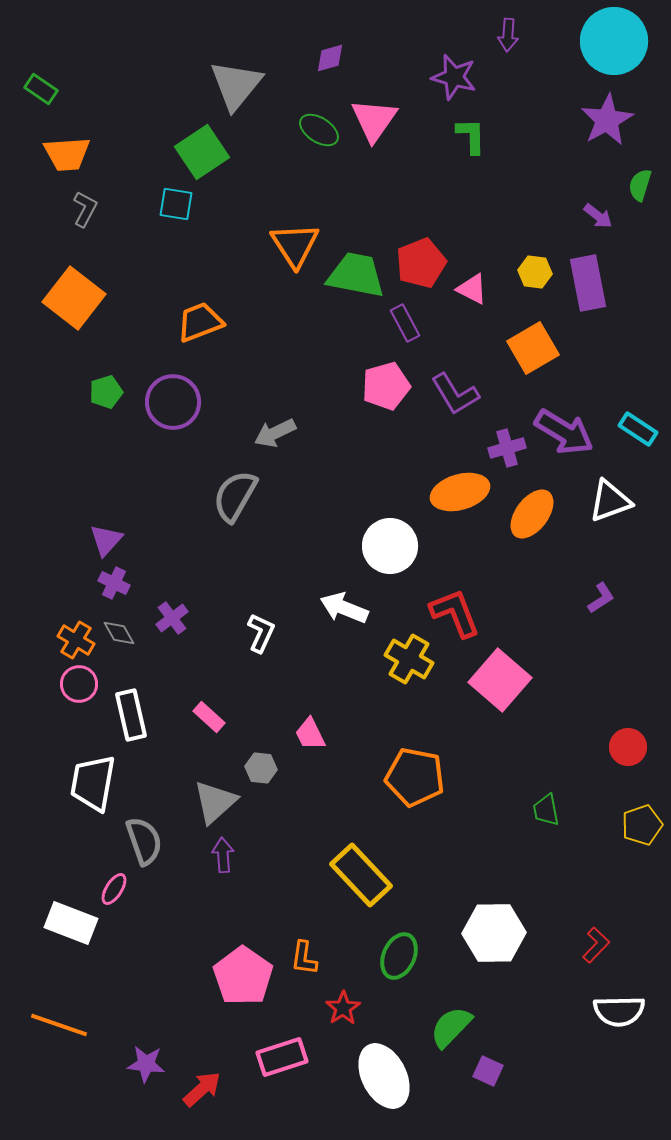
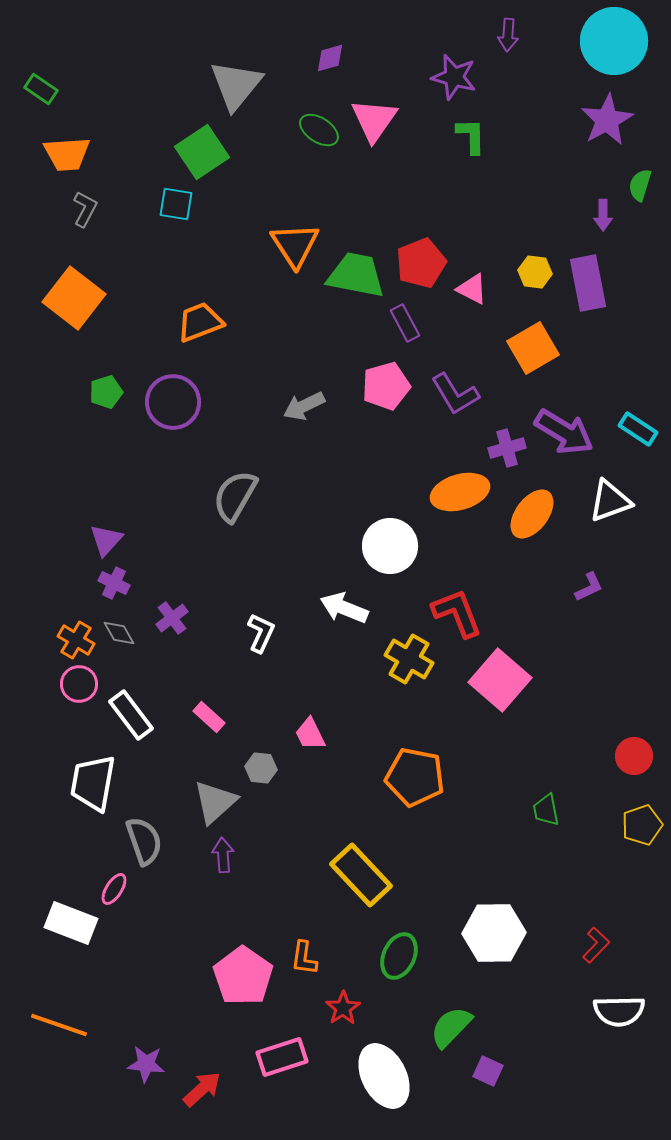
purple arrow at (598, 216): moved 5 px right, 1 px up; rotated 52 degrees clockwise
gray arrow at (275, 433): moved 29 px right, 27 px up
purple L-shape at (601, 598): moved 12 px left, 11 px up; rotated 8 degrees clockwise
red L-shape at (455, 613): moved 2 px right
white rectangle at (131, 715): rotated 24 degrees counterclockwise
red circle at (628, 747): moved 6 px right, 9 px down
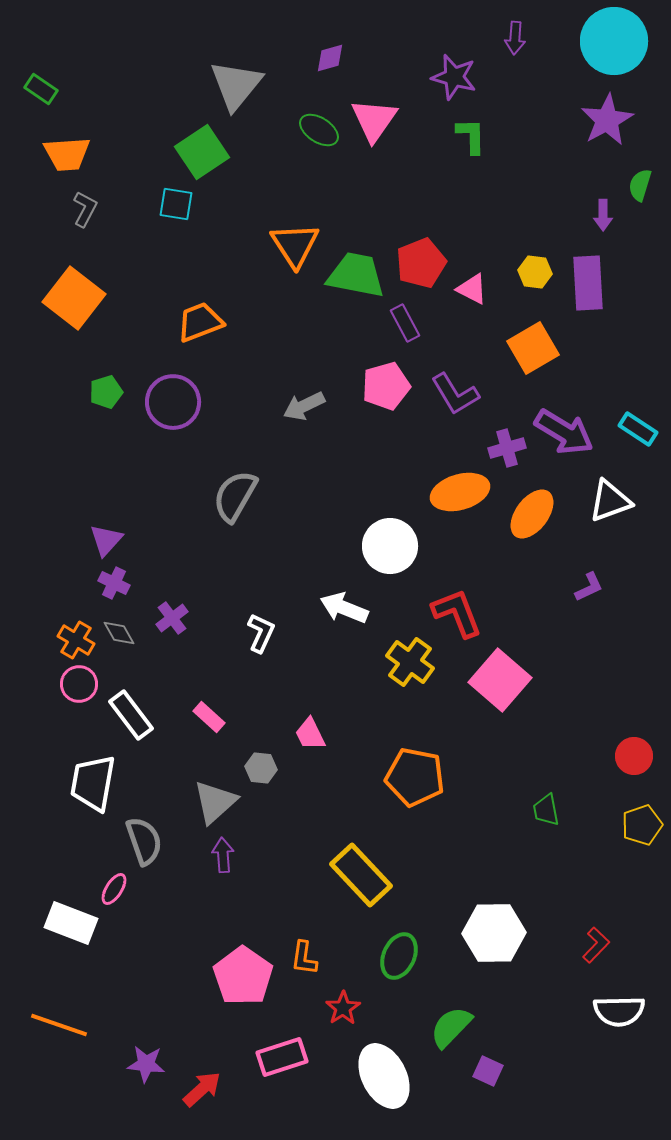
purple arrow at (508, 35): moved 7 px right, 3 px down
purple rectangle at (588, 283): rotated 8 degrees clockwise
yellow cross at (409, 659): moved 1 px right, 3 px down; rotated 6 degrees clockwise
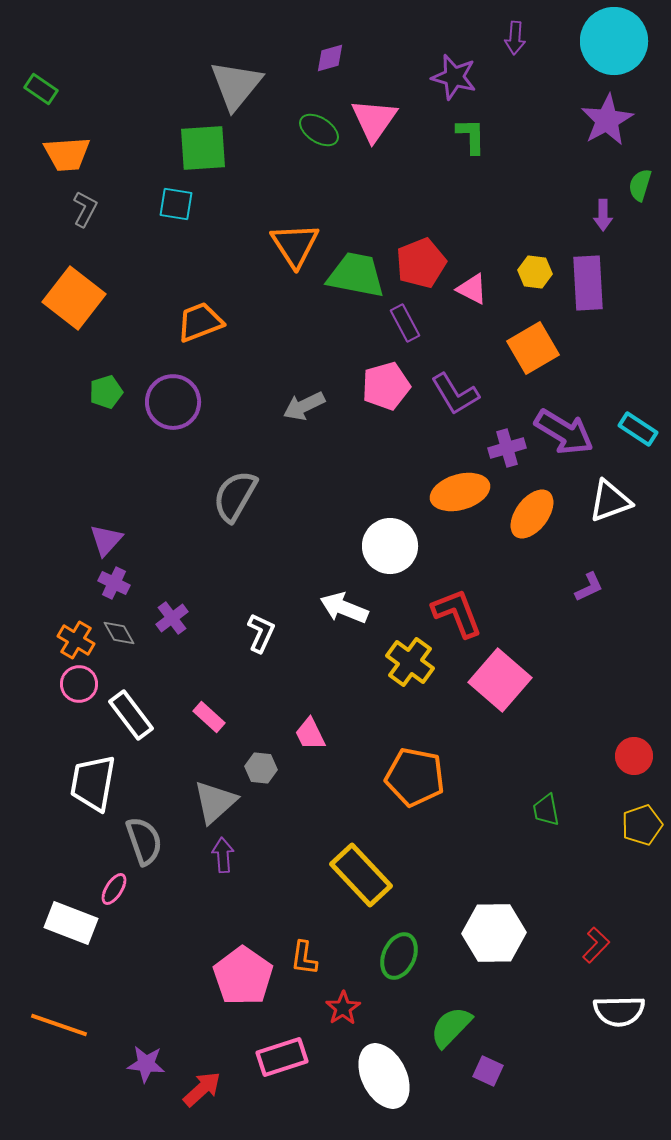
green square at (202, 152): moved 1 px right, 4 px up; rotated 30 degrees clockwise
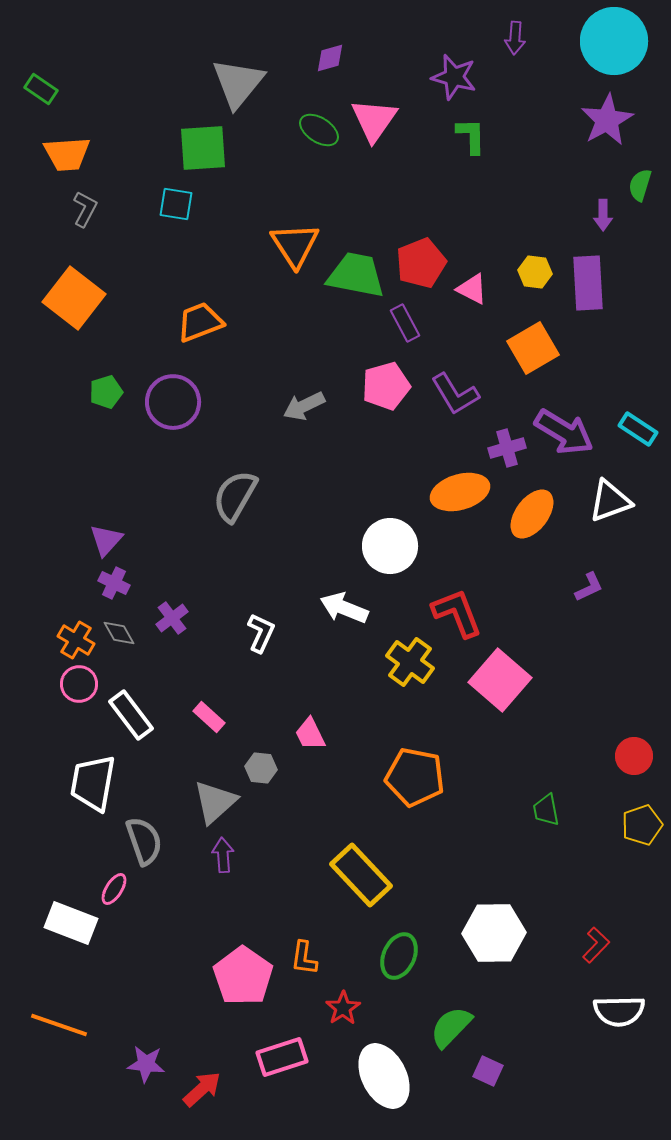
gray triangle at (236, 85): moved 2 px right, 2 px up
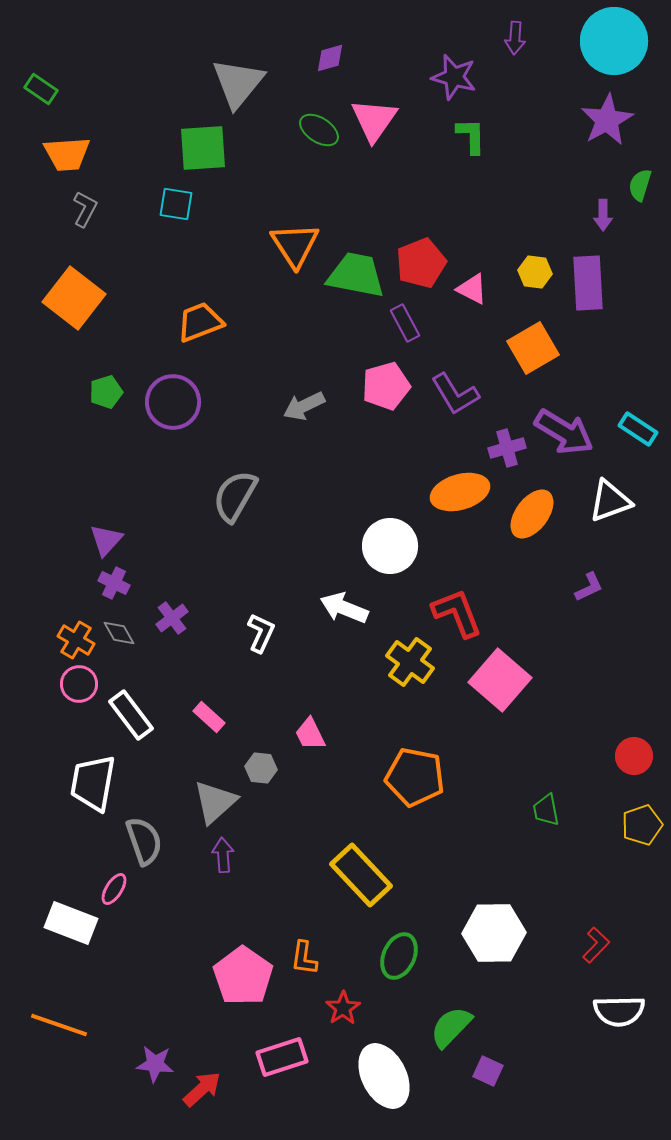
purple star at (146, 1064): moved 9 px right
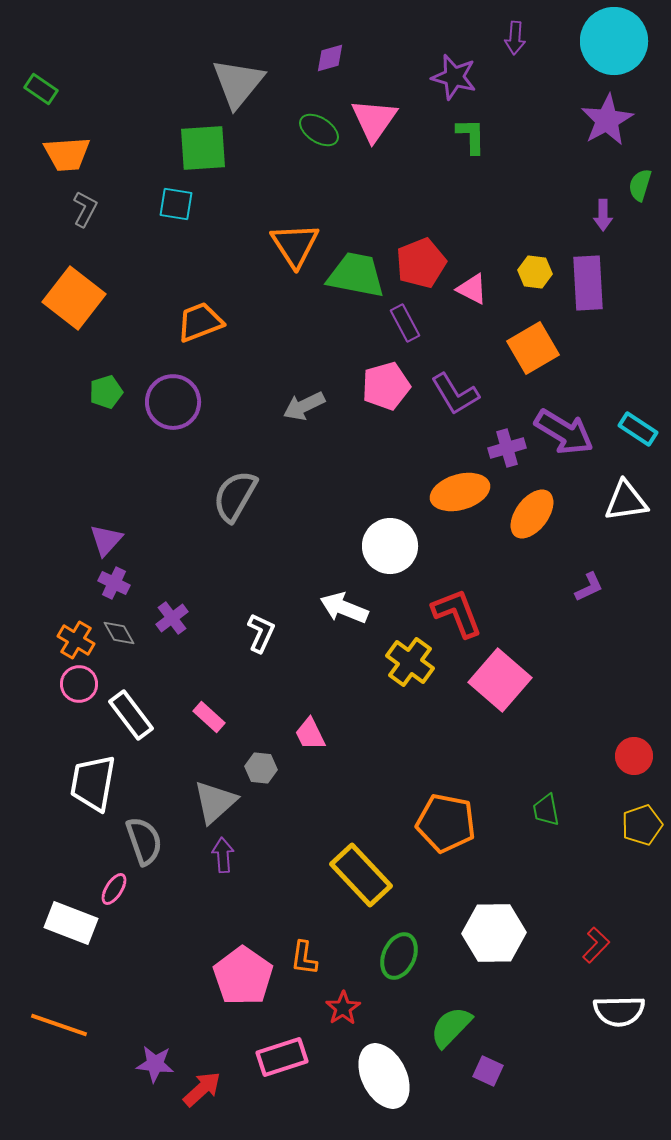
white triangle at (610, 501): moved 16 px right; rotated 12 degrees clockwise
orange pentagon at (415, 777): moved 31 px right, 46 px down
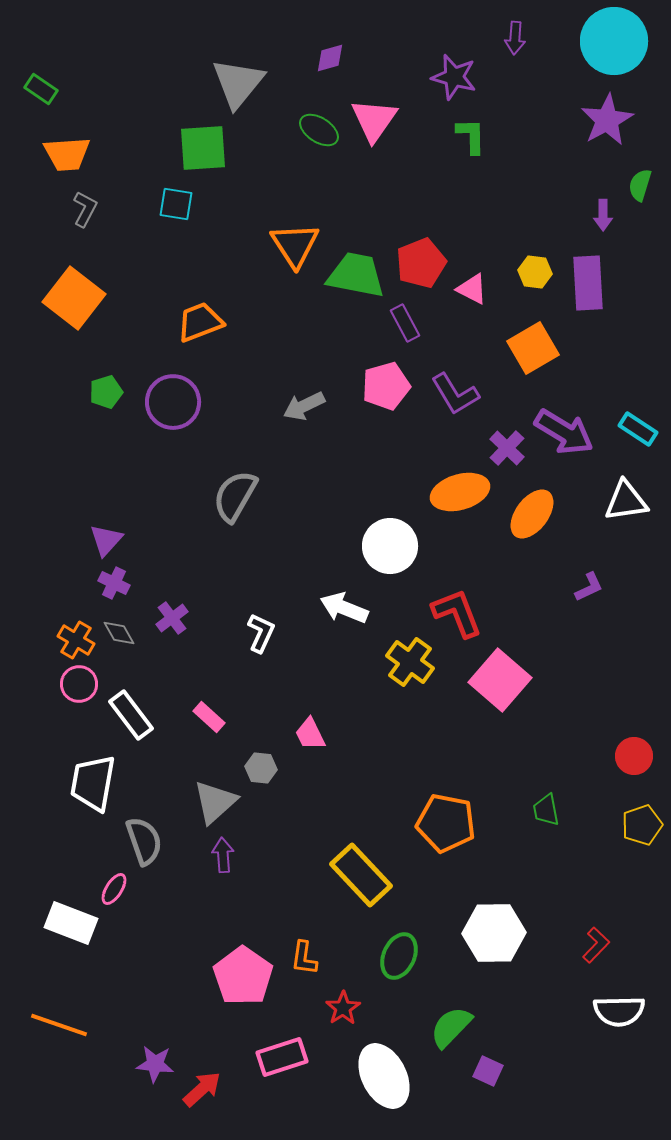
purple cross at (507, 448): rotated 30 degrees counterclockwise
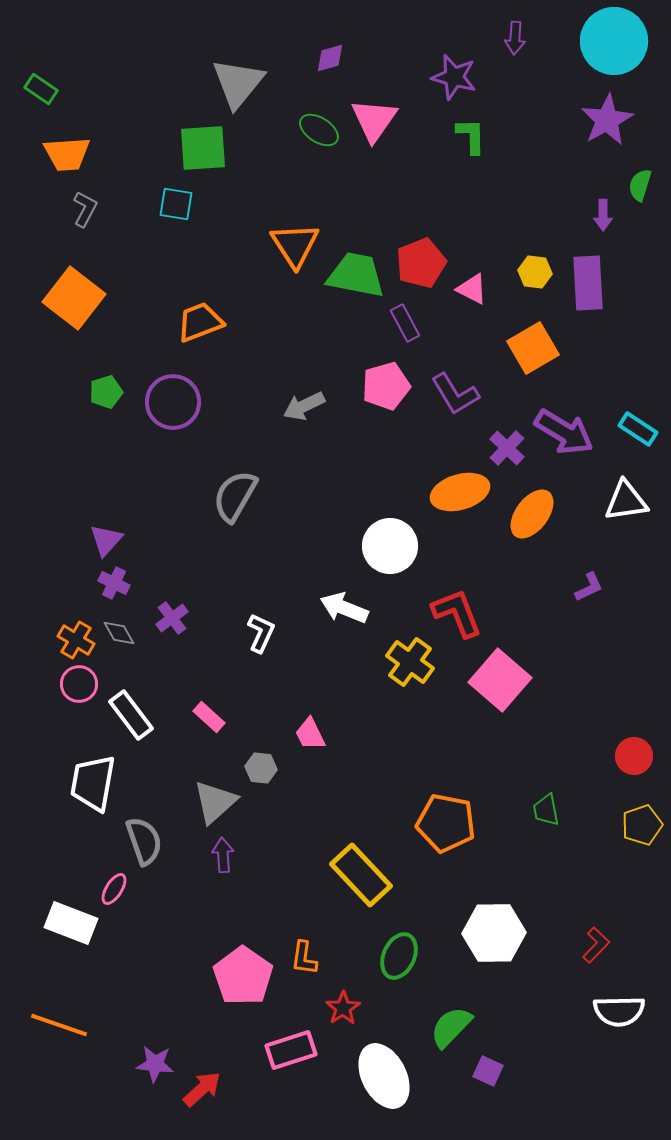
pink rectangle at (282, 1057): moved 9 px right, 7 px up
